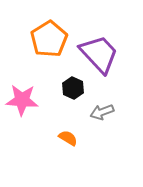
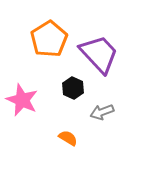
pink star: rotated 20 degrees clockwise
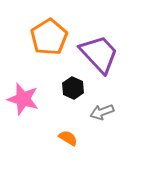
orange pentagon: moved 2 px up
pink star: moved 1 px right, 1 px up; rotated 8 degrees counterclockwise
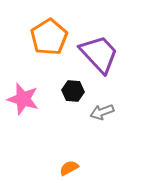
black hexagon: moved 3 px down; rotated 20 degrees counterclockwise
orange semicircle: moved 1 px right, 30 px down; rotated 60 degrees counterclockwise
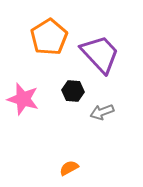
purple trapezoid: moved 1 px right
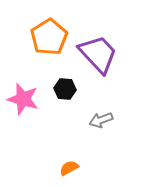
purple trapezoid: moved 2 px left
black hexagon: moved 8 px left, 2 px up
gray arrow: moved 1 px left, 8 px down
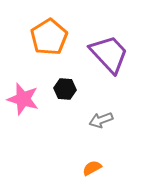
purple trapezoid: moved 11 px right
orange semicircle: moved 23 px right
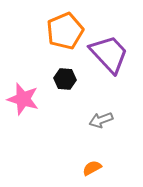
orange pentagon: moved 16 px right, 6 px up; rotated 9 degrees clockwise
black hexagon: moved 10 px up
